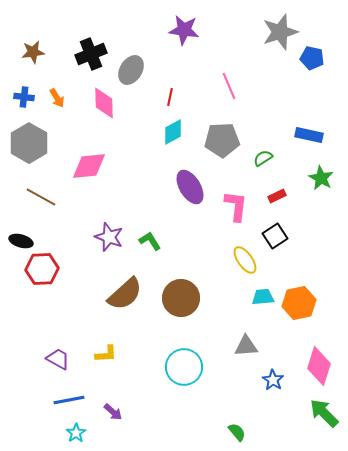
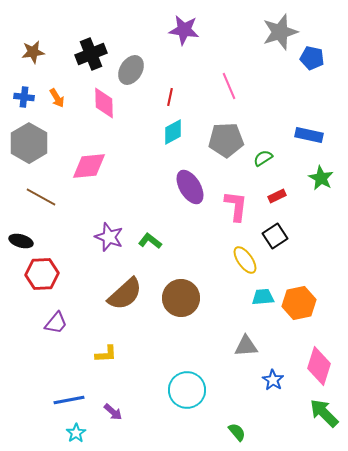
gray pentagon at (222, 140): moved 4 px right
green L-shape at (150, 241): rotated 20 degrees counterclockwise
red hexagon at (42, 269): moved 5 px down
purple trapezoid at (58, 359): moved 2 px left, 36 px up; rotated 100 degrees clockwise
cyan circle at (184, 367): moved 3 px right, 23 px down
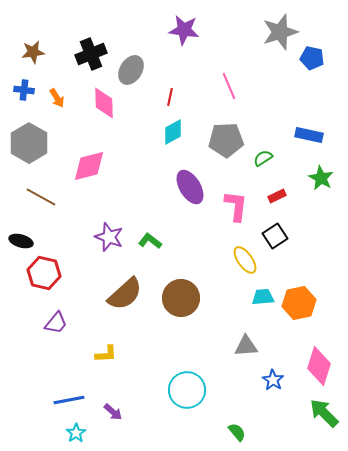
blue cross at (24, 97): moved 7 px up
pink diamond at (89, 166): rotated 9 degrees counterclockwise
red hexagon at (42, 274): moved 2 px right, 1 px up; rotated 16 degrees clockwise
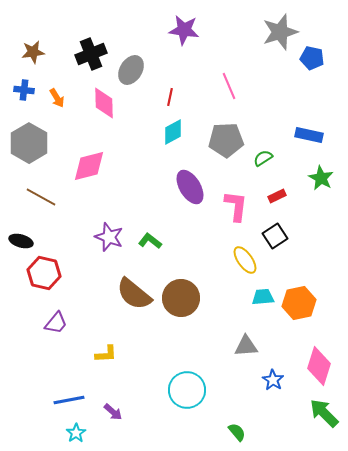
brown semicircle at (125, 294): moved 9 px right; rotated 81 degrees clockwise
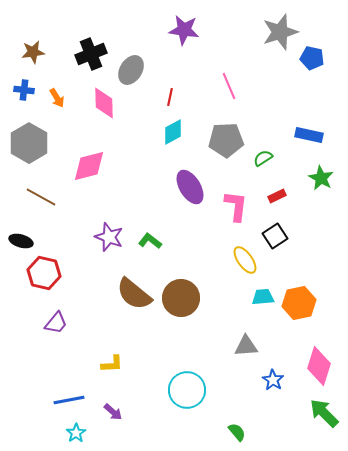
yellow L-shape at (106, 354): moved 6 px right, 10 px down
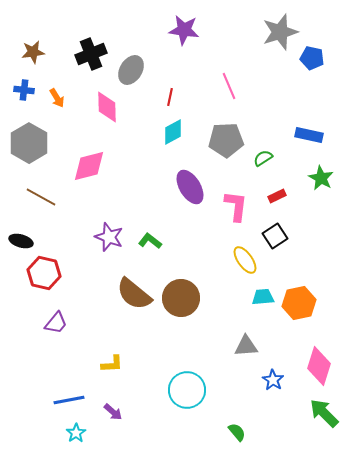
pink diamond at (104, 103): moved 3 px right, 4 px down
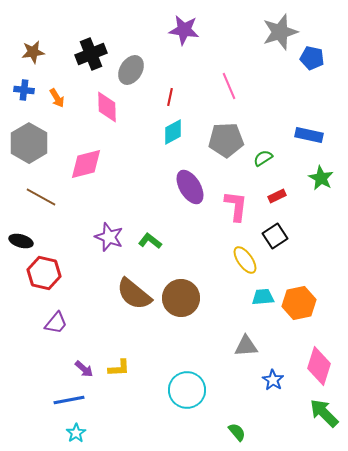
pink diamond at (89, 166): moved 3 px left, 2 px up
yellow L-shape at (112, 364): moved 7 px right, 4 px down
purple arrow at (113, 412): moved 29 px left, 43 px up
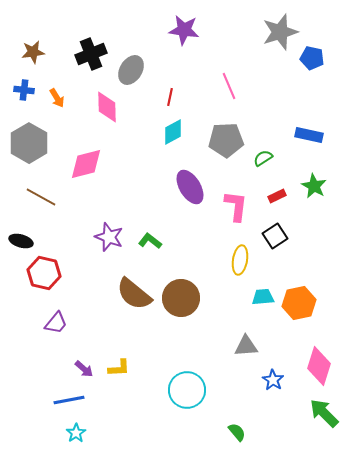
green star at (321, 178): moved 7 px left, 8 px down
yellow ellipse at (245, 260): moved 5 px left; rotated 44 degrees clockwise
